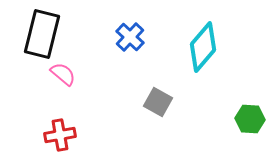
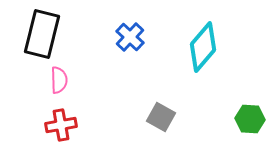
pink semicircle: moved 4 px left, 6 px down; rotated 48 degrees clockwise
gray square: moved 3 px right, 15 px down
red cross: moved 1 px right, 10 px up
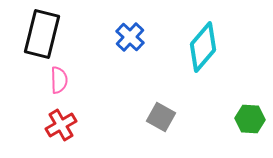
red cross: rotated 20 degrees counterclockwise
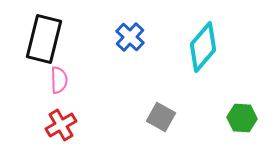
black rectangle: moved 2 px right, 5 px down
green hexagon: moved 8 px left, 1 px up
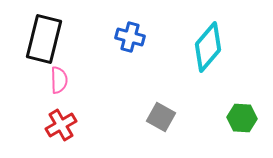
blue cross: rotated 28 degrees counterclockwise
cyan diamond: moved 5 px right
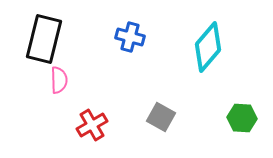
red cross: moved 31 px right
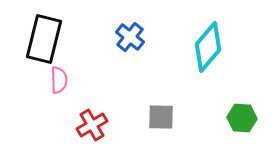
blue cross: rotated 24 degrees clockwise
gray square: rotated 28 degrees counterclockwise
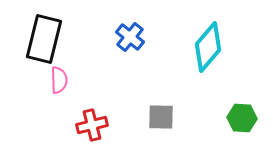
red cross: rotated 16 degrees clockwise
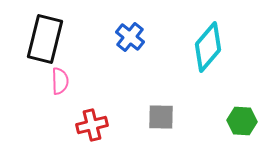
black rectangle: moved 1 px right
pink semicircle: moved 1 px right, 1 px down
green hexagon: moved 3 px down
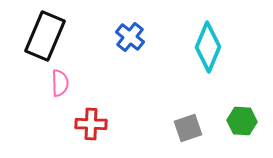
black rectangle: moved 3 px up; rotated 9 degrees clockwise
cyan diamond: rotated 18 degrees counterclockwise
pink semicircle: moved 2 px down
gray square: moved 27 px right, 11 px down; rotated 20 degrees counterclockwise
red cross: moved 1 px left, 1 px up; rotated 16 degrees clockwise
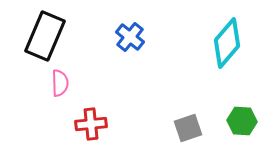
cyan diamond: moved 19 px right, 4 px up; rotated 18 degrees clockwise
red cross: rotated 8 degrees counterclockwise
